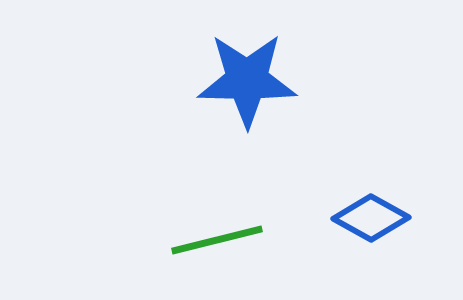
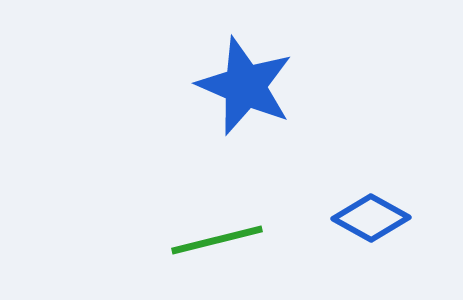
blue star: moved 2 px left, 6 px down; rotated 22 degrees clockwise
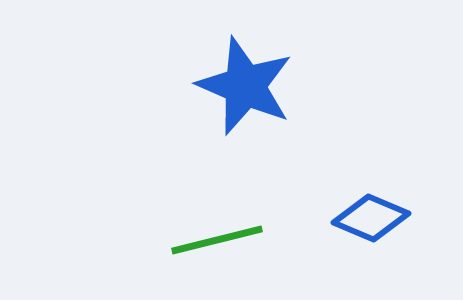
blue diamond: rotated 6 degrees counterclockwise
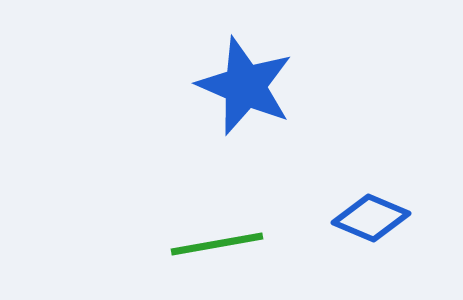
green line: moved 4 px down; rotated 4 degrees clockwise
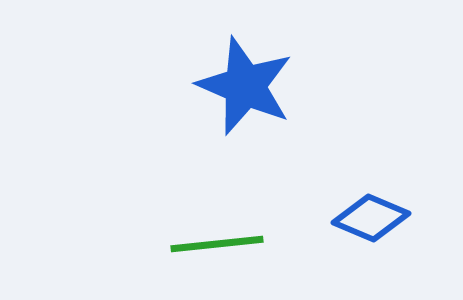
green line: rotated 4 degrees clockwise
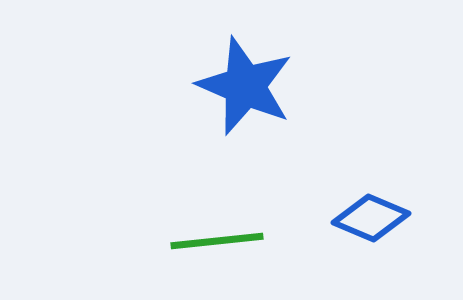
green line: moved 3 px up
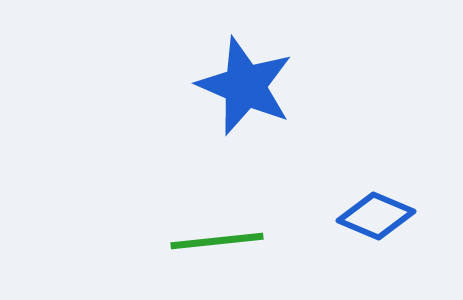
blue diamond: moved 5 px right, 2 px up
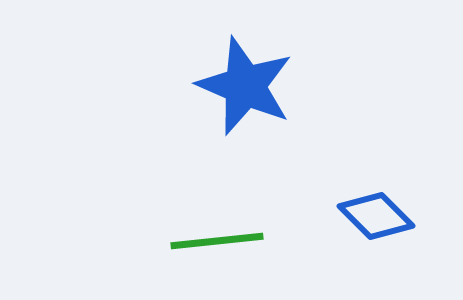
blue diamond: rotated 22 degrees clockwise
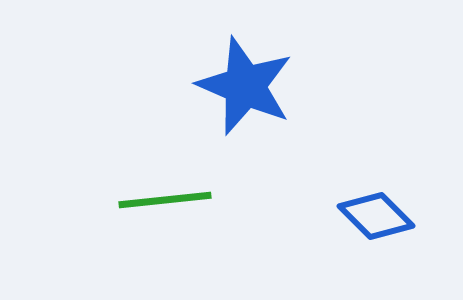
green line: moved 52 px left, 41 px up
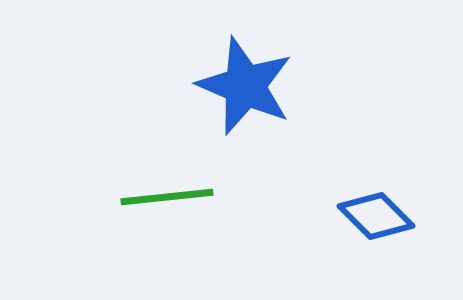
green line: moved 2 px right, 3 px up
